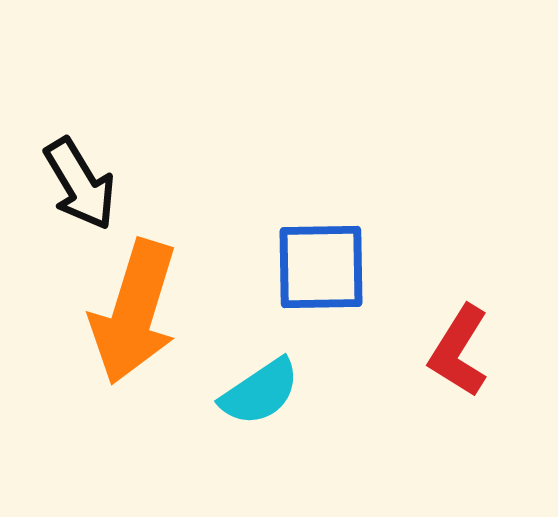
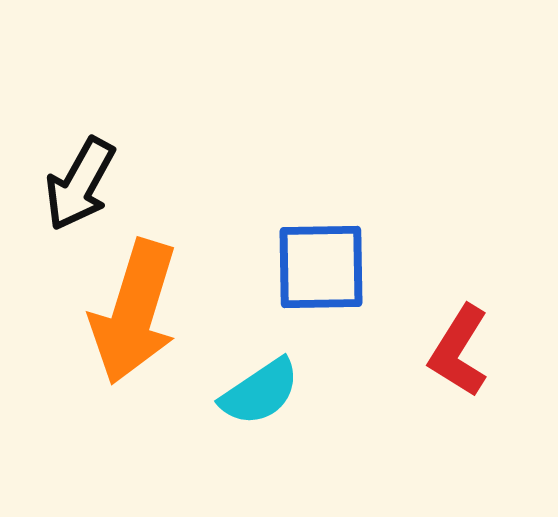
black arrow: rotated 60 degrees clockwise
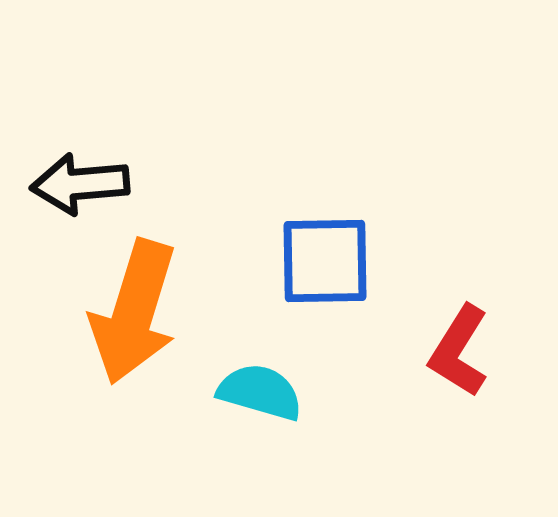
black arrow: rotated 56 degrees clockwise
blue square: moved 4 px right, 6 px up
cyan semicircle: rotated 130 degrees counterclockwise
